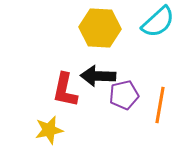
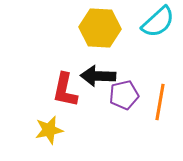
orange line: moved 3 px up
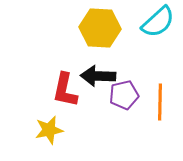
orange line: rotated 9 degrees counterclockwise
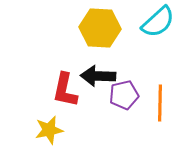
orange line: moved 1 px down
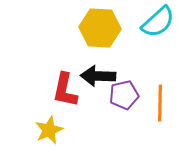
yellow star: rotated 12 degrees counterclockwise
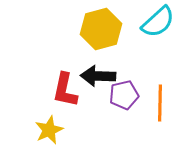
yellow hexagon: moved 1 px right, 1 px down; rotated 18 degrees counterclockwise
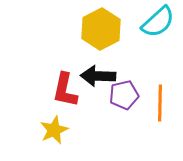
yellow hexagon: rotated 12 degrees counterclockwise
yellow star: moved 5 px right
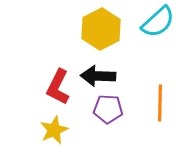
red L-shape: moved 7 px left, 3 px up; rotated 15 degrees clockwise
purple pentagon: moved 16 px left, 14 px down; rotated 16 degrees clockwise
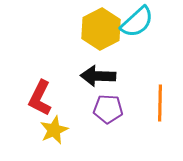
cyan semicircle: moved 21 px left
red L-shape: moved 18 px left, 11 px down
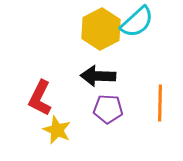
yellow star: moved 3 px right; rotated 24 degrees counterclockwise
